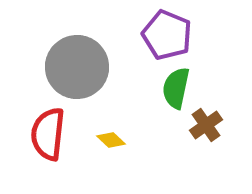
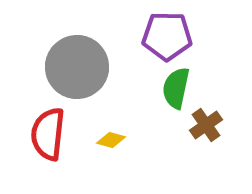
purple pentagon: moved 1 px down; rotated 21 degrees counterclockwise
yellow diamond: rotated 28 degrees counterclockwise
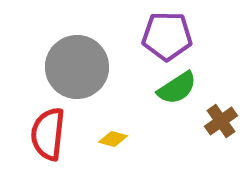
green semicircle: moved 1 px right; rotated 135 degrees counterclockwise
brown cross: moved 15 px right, 4 px up
yellow diamond: moved 2 px right, 1 px up
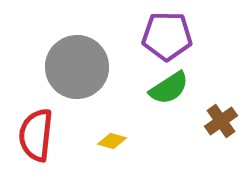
green semicircle: moved 8 px left
red semicircle: moved 12 px left, 1 px down
yellow diamond: moved 1 px left, 2 px down
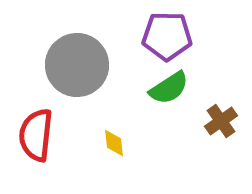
gray circle: moved 2 px up
yellow diamond: moved 2 px right, 2 px down; rotated 68 degrees clockwise
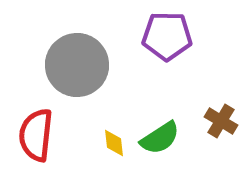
green semicircle: moved 9 px left, 50 px down
brown cross: rotated 24 degrees counterclockwise
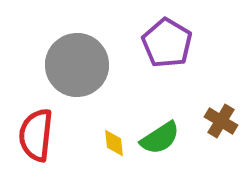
purple pentagon: moved 7 px down; rotated 30 degrees clockwise
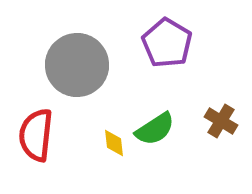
green semicircle: moved 5 px left, 9 px up
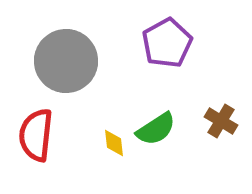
purple pentagon: rotated 12 degrees clockwise
gray circle: moved 11 px left, 4 px up
green semicircle: moved 1 px right
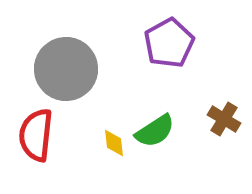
purple pentagon: moved 2 px right
gray circle: moved 8 px down
brown cross: moved 3 px right, 2 px up
green semicircle: moved 1 px left, 2 px down
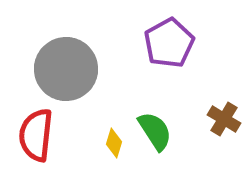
green semicircle: rotated 90 degrees counterclockwise
yellow diamond: rotated 24 degrees clockwise
